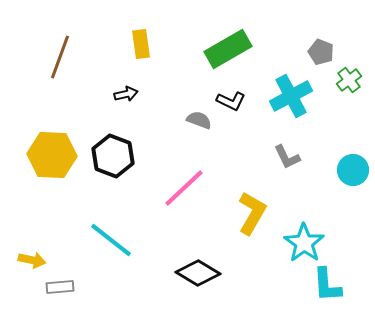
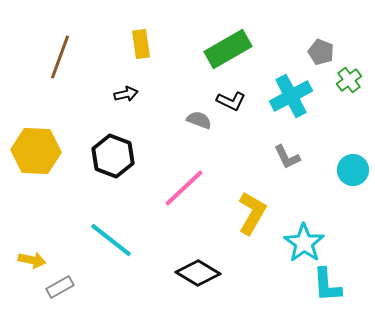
yellow hexagon: moved 16 px left, 4 px up
gray rectangle: rotated 24 degrees counterclockwise
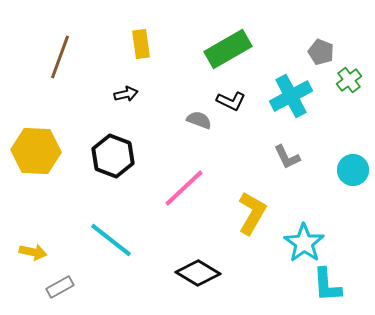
yellow arrow: moved 1 px right, 8 px up
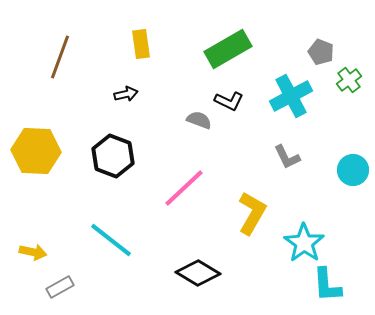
black L-shape: moved 2 px left
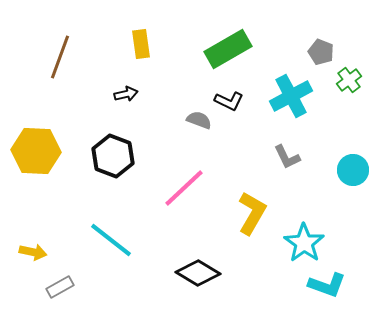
cyan L-shape: rotated 66 degrees counterclockwise
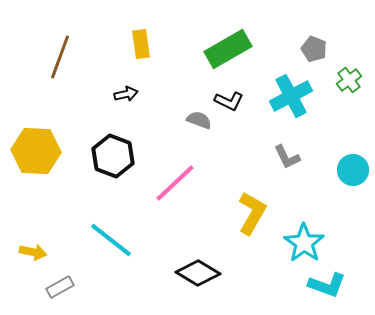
gray pentagon: moved 7 px left, 3 px up
pink line: moved 9 px left, 5 px up
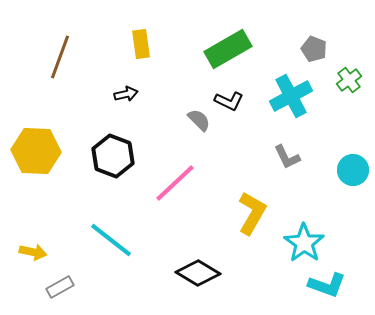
gray semicircle: rotated 25 degrees clockwise
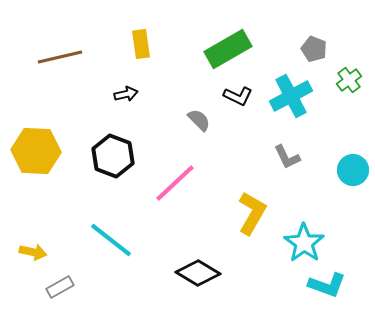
brown line: rotated 57 degrees clockwise
black L-shape: moved 9 px right, 5 px up
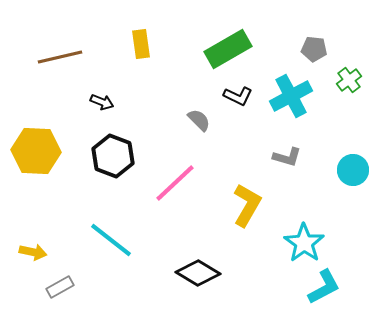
gray pentagon: rotated 15 degrees counterclockwise
black arrow: moved 24 px left, 8 px down; rotated 35 degrees clockwise
gray L-shape: rotated 48 degrees counterclockwise
yellow L-shape: moved 5 px left, 8 px up
cyan L-shape: moved 3 px left, 2 px down; rotated 48 degrees counterclockwise
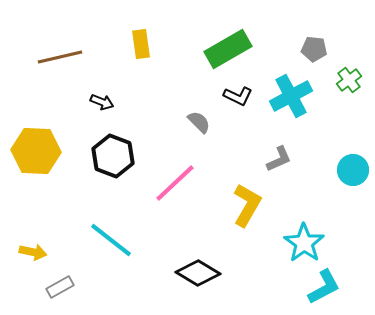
gray semicircle: moved 2 px down
gray L-shape: moved 8 px left, 2 px down; rotated 40 degrees counterclockwise
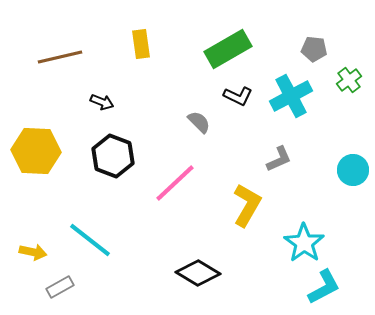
cyan line: moved 21 px left
